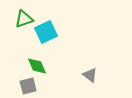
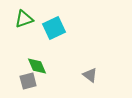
cyan square: moved 8 px right, 4 px up
gray square: moved 5 px up
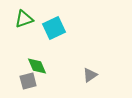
gray triangle: rotated 49 degrees clockwise
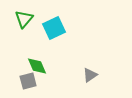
green triangle: rotated 30 degrees counterclockwise
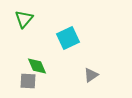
cyan square: moved 14 px right, 10 px down
gray triangle: moved 1 px right
gray square: rotated 18 degrees clockwise
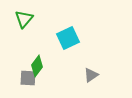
green diamond: rotated 60 degrees clockwise
gray square: moved 3 px up
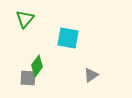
green triangle: moved 1 px right
cyan square: rotated 35 degrees clockwise
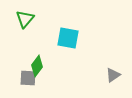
gray triangle: moved 22 px right
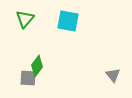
cyan square: moved 17 px up
gray triangle: rotated 35 degrees counterclockwise
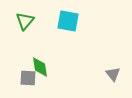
green triangle: moved 2 px down
green diamond: moved 3 px right, 1 px down; rotated 45 degrees counterclockwise
gray triangle: moved 1 px up
